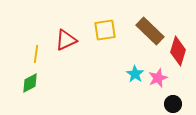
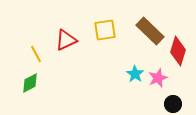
yellow line: rotated 36 degrees counterclockwise
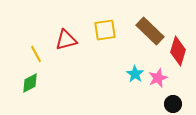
red triangle: rotated 10 degrees clockwise
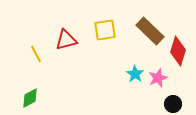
green diamond: moved 15 px down
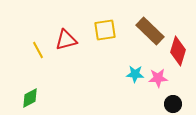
yellow line: moved 2 px right, 4 px up
cyan star: rotated 30 degrees counterclockwise
pink star: rotated 18 degrees clockwise
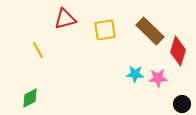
red triangle: moved 1 px left, 21 px up
black circle: moved 9 px right
